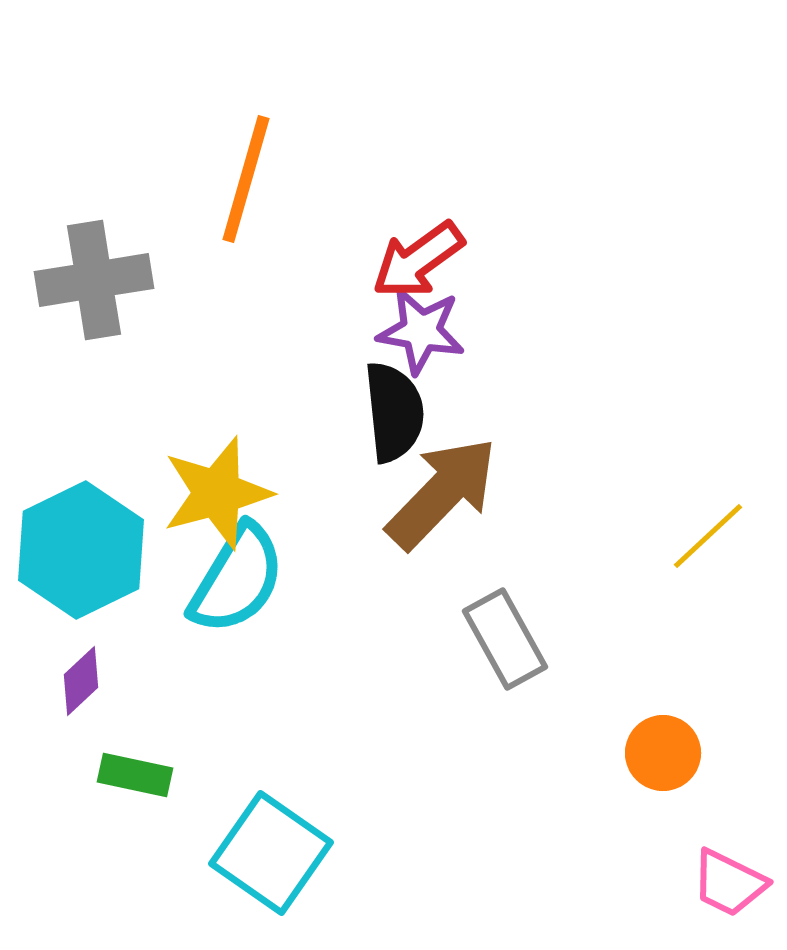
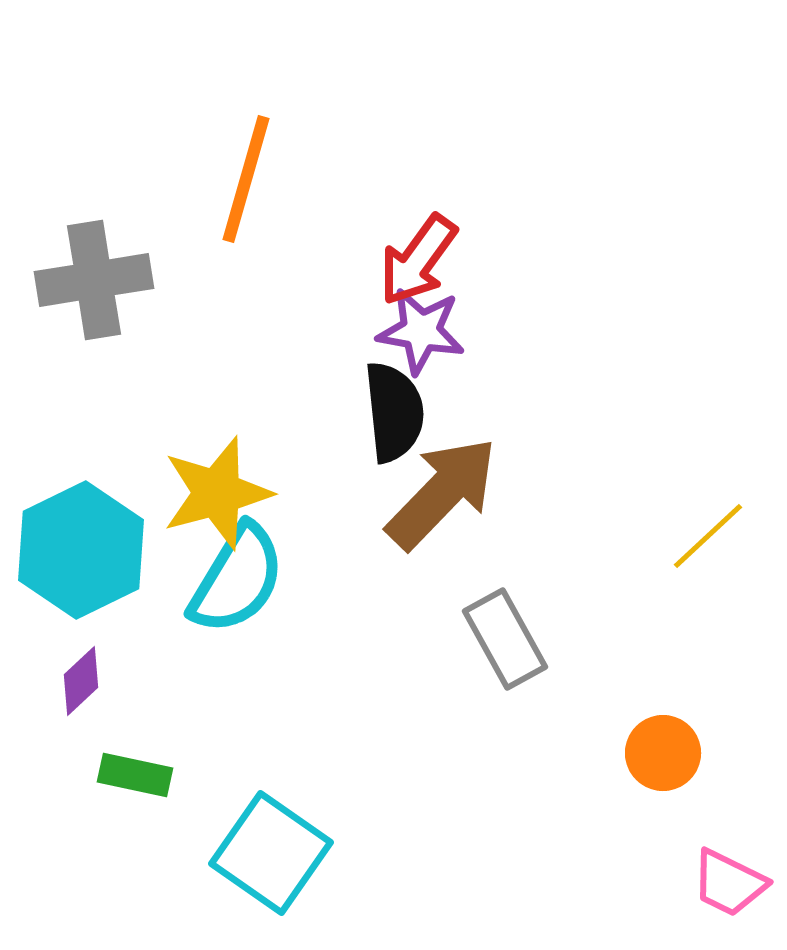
red arrow: rotated 18 degrees counterclockwise
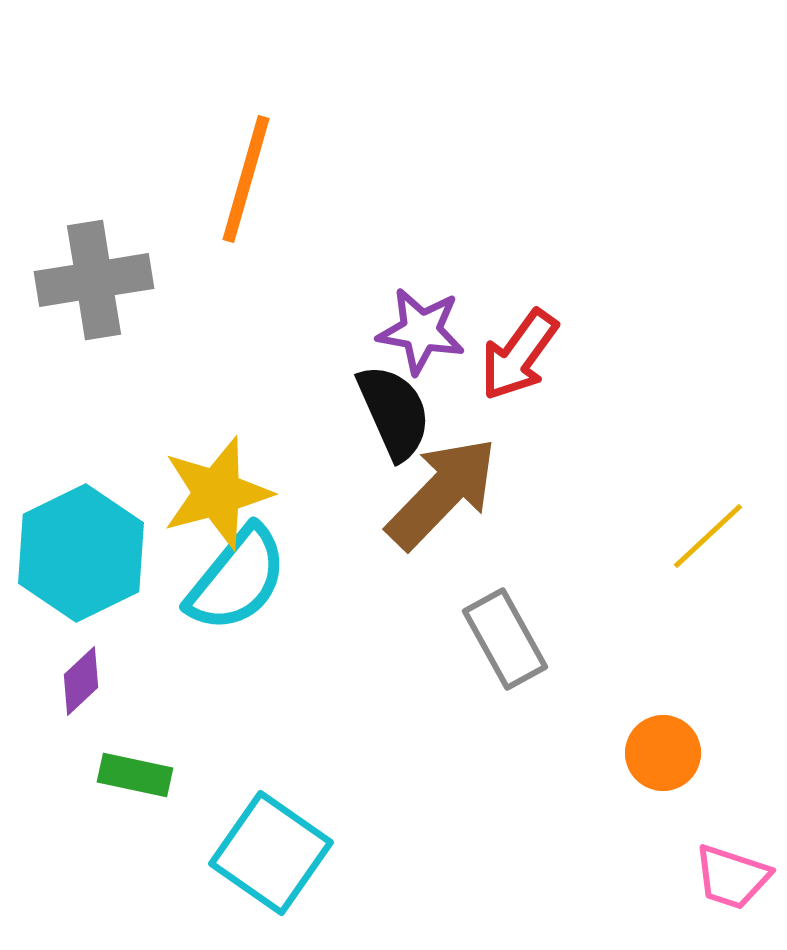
red arrow: moved 101 px right, 95 px down
black semicircle: rotated 18 degrees counterclockwise
cyan hexagon: moved 3 px down
cyan semicircle: rotated 8 degrees clockwise
pink trapezoid: moved 3 px right, 6 px up; rotated 8 degrees counterclockwise
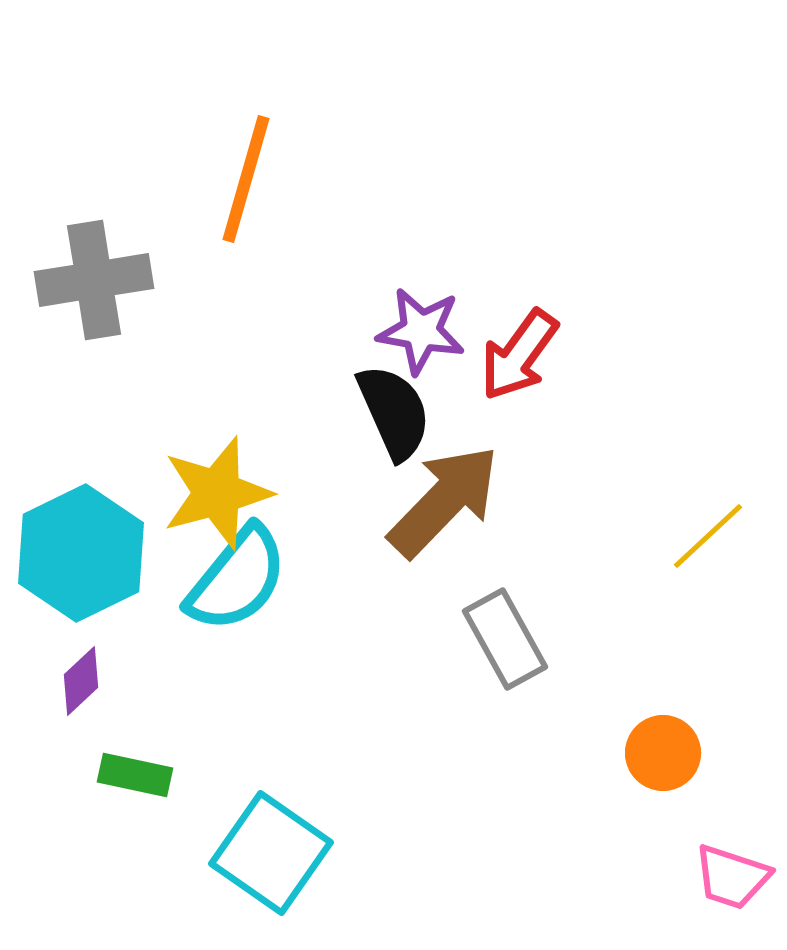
brown arrow: moved 2 px right, 8 px down
